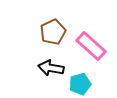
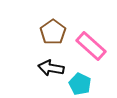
brown pentagon: rotated 10 degrees counterclockwise
cyan pentagon: rotated 30 degrees counterclockwise
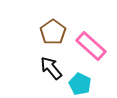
black arrow: rotated 40 degrees clockwise
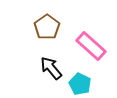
brown pentagon: moved 6 px left, 5 px up
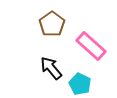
brown pentagon: moved 5 px right, 3 px up
